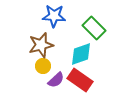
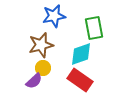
blue star: rotated 15 degrees counterclockwise
green rectangle: rotated 35 degrees clockwise
yellow circle: moved 2 px down
purple semicircle: moved 22 px left, 1 px down
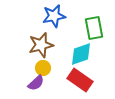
purple semicircle: moved 2 px right, 2 px down
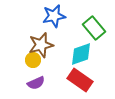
green rectangle: rotated 30 degrees counterclockwise
yellow circle: moved 10 px left, 8 px up
purple semicircle: rotated 18 degrees clockwise
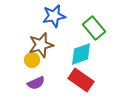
yellow circle: moved 1 px left
red rectangle: moved 1 px right
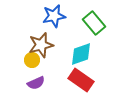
green rectangle: moved 5 px up
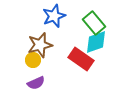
blue star: rotated 10 degrees counterclockwise
brown star: moved 1 px left
cyan diamond: moved 15 px right, 12 px up
yellow circle: moved 1 px right
red rectangle: moved 21 px up
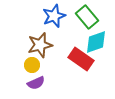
green rectangle: moved 7 px left, 6 px up
yellow circle: moved 1 px left, 5 px down
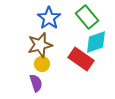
blue star: moved 5 px left, 2 px down; rotated 15 degrees counterclockwise
yellow circle: moved 10 px right, 1 px up
purple semicircle: rotated 84 degrees counterclockwise
